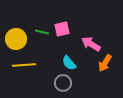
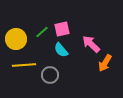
green line: rotated 56 degrees counterclockwise
pink arrow: rotated 12 degrees clockwise
cyan semicircle: moved 8 px left, 13 px up
gray circle: moved 13 px left, 8 px up
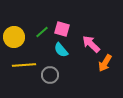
pink square: rotated 28 degrees clockwise
yellow circle: moved 2 px left, 2 px up
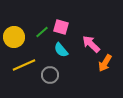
pink square: moved 1 px left, 2 px up
yellow line: rotated 20 degrees counterclockwise
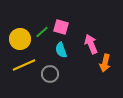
yellow circle: moved 6 px right, 2 px down
pink arrow: rotated 24 degrees clockwise
cyan semicircle: rotated 21 degrees clockwise
orange arrow: rotated 18 degrees counterclockwise
gray circle: moved 1 px up
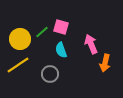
yellow line: moved 6 px left; rotated 10 degrees counterclockwise
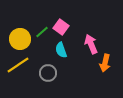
pink square: rotated 21 degrees clockwise
gray circle: moved 2 px left, 1 px up
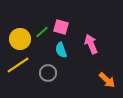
pink square: rotated 21 degrees counterclockwise
orange arrow: moved 2 px right, 17 px down; rotated 60 degrees counterclockwise
